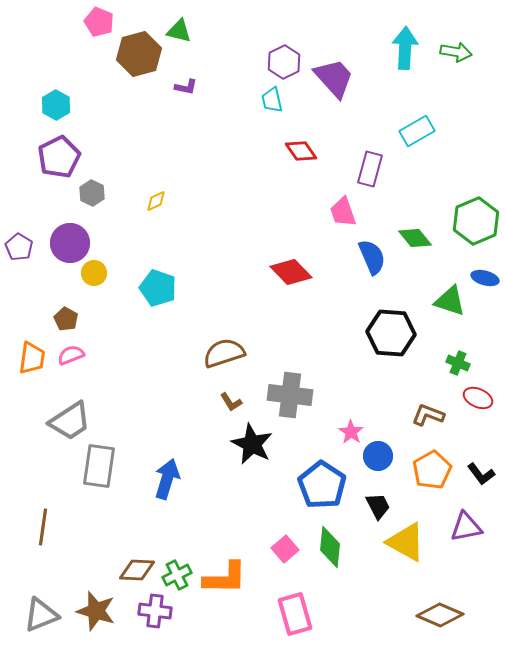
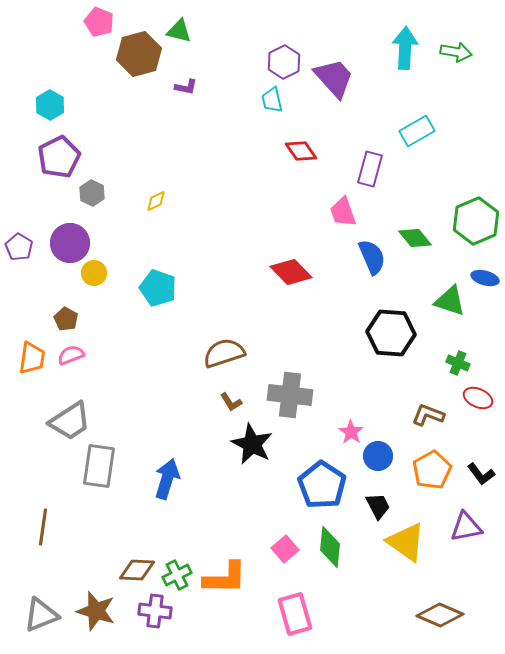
cyan hexagon at (56, 105): moved 6 px left
yellow triangle at (406, 542): rotated 6 degrees clockwise
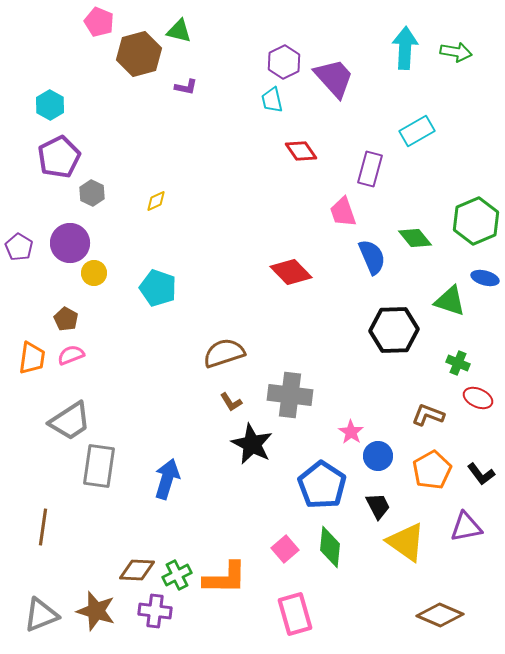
black hexagon at (391, 333): moved 3 px right, 3 px up; rotated 6 degrees counterclockwise
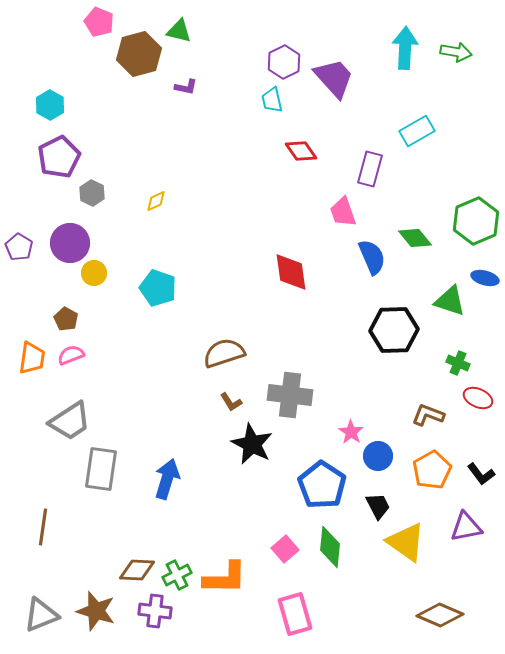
red diamond at (291, 272): rotated 36 degrees clockwise
gray rectangle at (99, 466): moved 2 px right, 3 px down
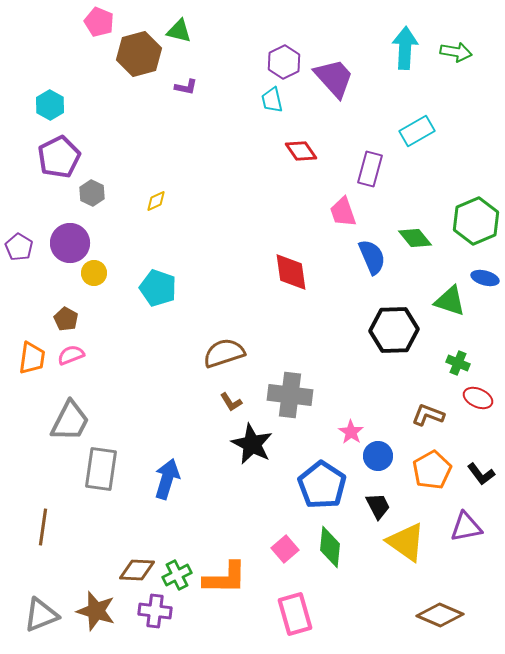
gray trapezoid at (70, 421): rotated 30 degrees counterclockwise
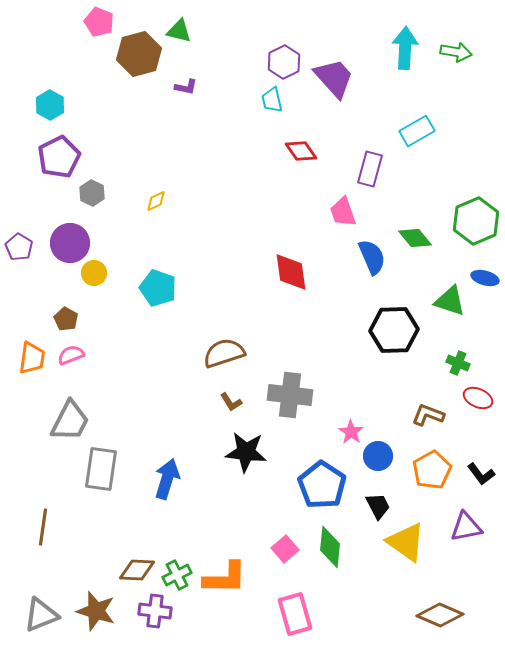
black star at (252, 444): moved 6 px left, 8 px down; rotated 21 degrees counterclockwise
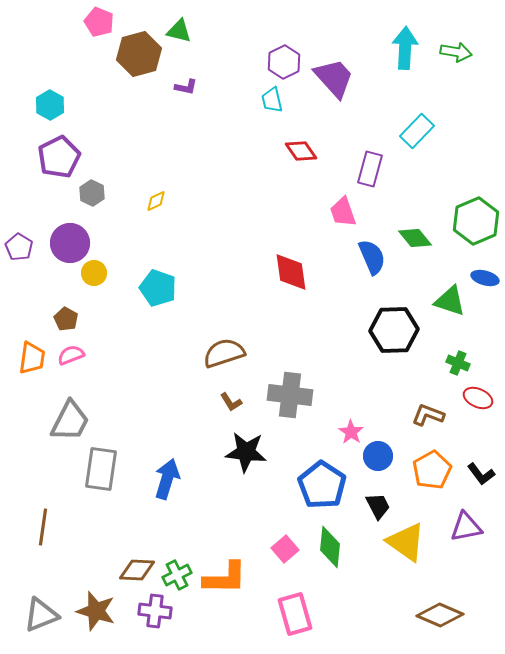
cyan rectangle at (417, 131): rotated 16 degrees counterclockwise
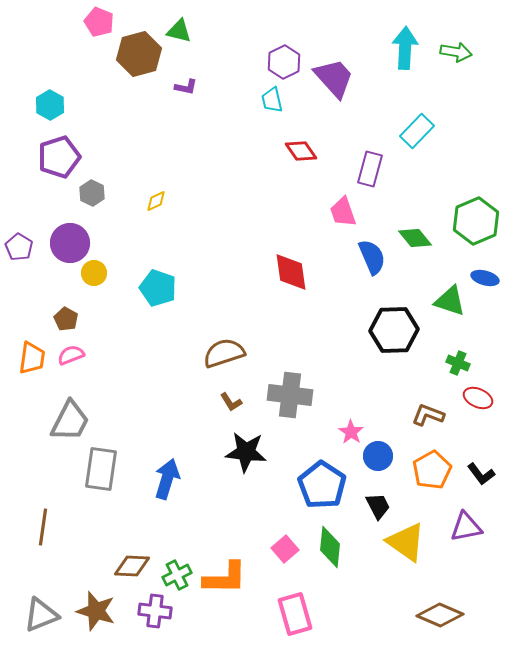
purple pentagon at (59, 157): rotated 9 degrees clockwise
brown diamond at (137, 570): moved 5 px left, 4 px up
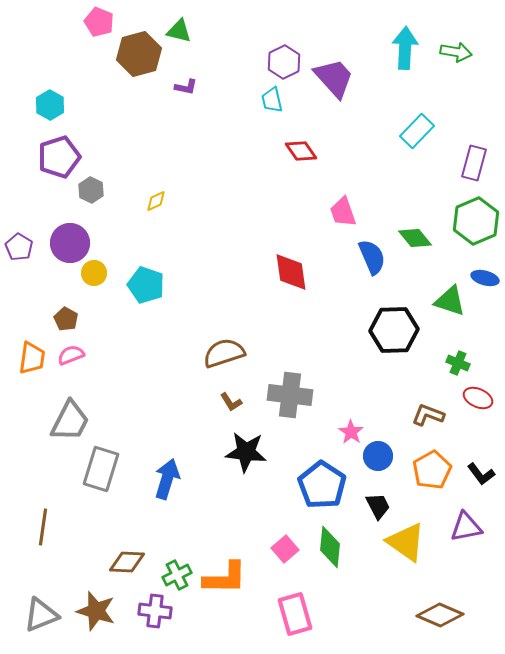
purple rectangle at (370, 169): moved 104 px right, 6 px up
gray hexagon at (92, 193): moved 1 px left, 3 px up
cyan pentagon at (158, 288): moved 12 px left, 3 px up
gray rectangle at (101, 469): rotated 9 degrees clockwise
brown diamond at (132, 566): moved 5 px left, 4 px up
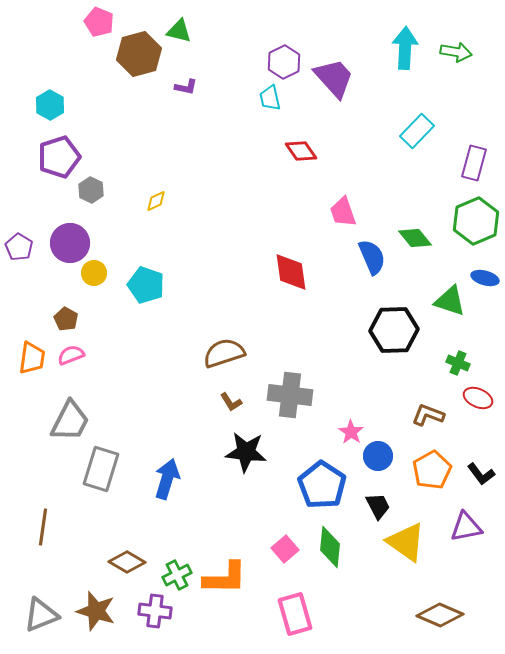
cyan trapezoid at (272, 100): moved 2 px left, 2 px up
brown diamond at (127, 562): rotated 27 degrees clockwise
